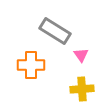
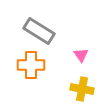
gray rectangle: moved 16 px left
yellow cross: rotated 15 degrees clockwise
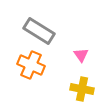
orange cross: rotated 24 degrees clockwise
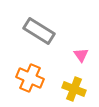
orange cross: moved 1 px left, 13 px down
yellow cross: moved 8 px left; rotated 10 degrees clockwise
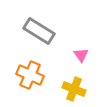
orange cross: moved 3 px up
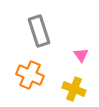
gray rectangle: rotated 40 degrees clockwise
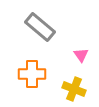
gray rectangle: moved 1 px right, 4 px up; rotated 32 degrees counterclockwise
orange cross: moved 2 px right, 1 px up; rotated 24 degrees counterclockwise
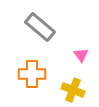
yellow cross: moved 1 px left, 1 px down
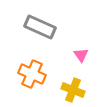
gray rectangle: rotated 16 degrees counterclockwise
orange cross: rotated 24 degrees clockwise
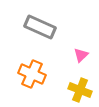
pink triangle: rotated 21 degrees clockwise
yellow cross: moved 7 px right
